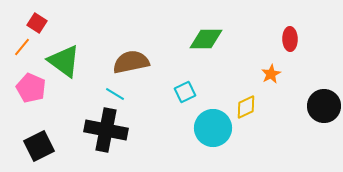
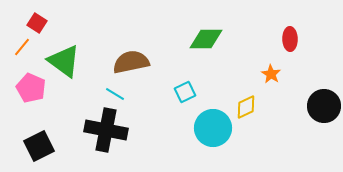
orange star: rotated 12 degrees counterclockwise
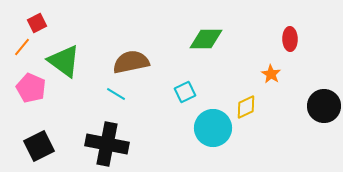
red square: rotated 30 degrees clockwise
cyan line: moved 1 px right
black cross: moved 1 px right, 14 px down
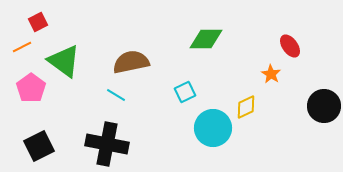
red square: moved 1 px right, 1 px up
red ellipse: moved 7 px down; rotated 35 degrees counterclockwise
orange line: rotated 24 degrees clockwise
pink pentagon: rotated 12 degrees clockwise
cyan line: moved 1 px down
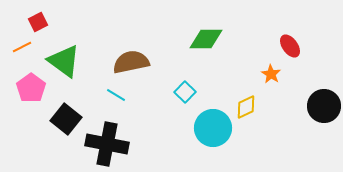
cyan square: rotated 20 degrees counterclockwise
black square: moved 27 px right, 27 px up; rotated 24 degrees counterclockwise
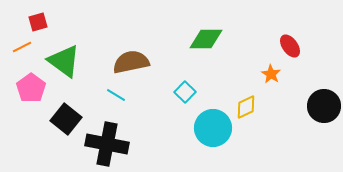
red square: rotated 12 degrees clockwise
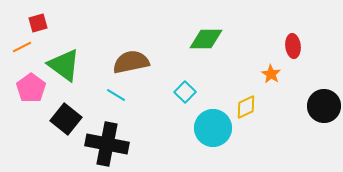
red square: moved 1 px down
red ellipse: moved 3 px right; rotated 30 degrees clockwise
green triangle: moved 4 px down
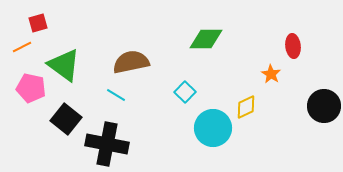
pink pentagon: rotated 24 degrees counterclockwise
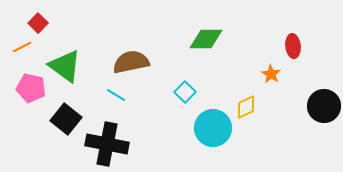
red square: rotated 30 degrees counterclockwise
green triangle: moved 1 px right, 1 px down
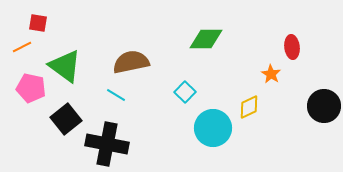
red square: rotated 36 degrees counterclockwise
red ellipse: moved 1 px left, 1 px down
yellow diamond: moved 3 px right
black square: rotated 12 degrees clockwise
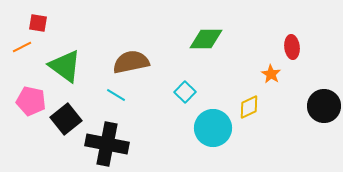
pink pentagon: moved 13 px down
